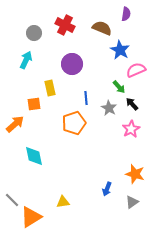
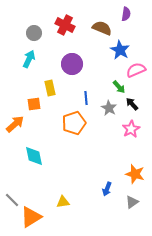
cyan arrow: moved 3 px right, 1 px up
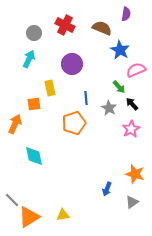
orange arrow: rotated 24 degrees counterclockwise
yellow triangle: moved 13 px down
orange triangle: moved 2 px left
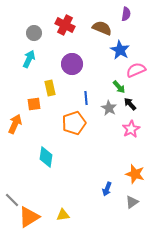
black arrow: moved 2 px left
cyan diamond: moved 12 px right, 1 px down; rotated 20 degrees clockwise
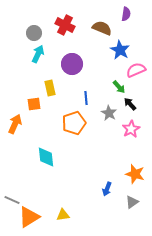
cyan arrow: moved 9 px right, 5 px up
gray star: moved 5 px down
cyan diamond: rotated 15 degrees counterclockwise
gray line: rotated 21 degrees counterclockwise
